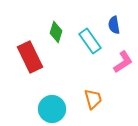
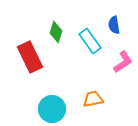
orange trapezoid: rotated 85 degrees counterclockwise
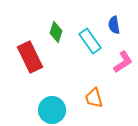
orange trapezoid: moved 1 px right, 1 px up; rotated 95 degrees counterclockwise
cyan circle: moved 1 px down
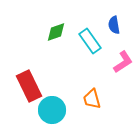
green diamond: rotated 55 degrees clockwise
red rectangle: moved 1 px left, 29 px down
orange trapezoid: moved 2 px left, 1 px down
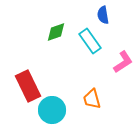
blue semicircle: moved 11 px left, 10 px up
red rectangle: moved 1 px left
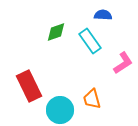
blue semicircle: rotated 102 degrees clockwise
pink L-shape: moved 1 px down
red rectangle: moved 1 px right
cyan circle: moved 8 px right
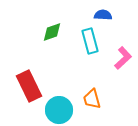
green diamond: moved 4 px left
cyan rectangle: rotated 20 degrees clockwise
pink L-shape: moved 5 px up; rotated 10 degrees counterclockwise
cyan circle: moved 1 px left
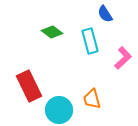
blue semicircle: moved 2 px right, 1 px up; rotated 126 degrees counterclockwise
green diamond: rotated 55 degrees clockwise
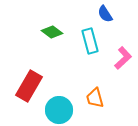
red rectangle: rotated 56 degrees clockwise
orange trapezoid: moved 3 px right, 1 px up
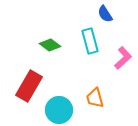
green diamond: moved 2 px left, 13 px down
